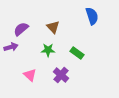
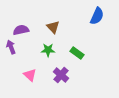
blue semicircle: moved 5 px right; rotated 42 degrees clockwise
purple semicircle: moved 1 px down; rotated 28 degrees clockwise
purple arrow: rotated 96 degrees counterclockwise
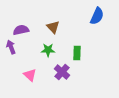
green rectangle: rotated 56 degrees clockwise
purple cross: moved 1 px right, 3 px up
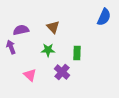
blue semicircle: moved 7 px right, 1 px down
